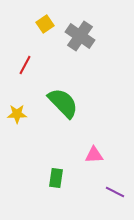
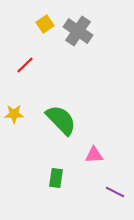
gray cross: moved 2 px left, 5 px up
red line: rotated 18 degrees clockwise
green semicircle: moved 2 px left, 17 px down
yellow star: moved 3 px left
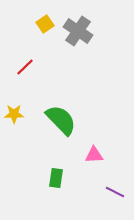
red line: moved 2 px down
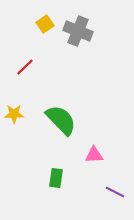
gray cross: rotated 12 degrees counterclockwise
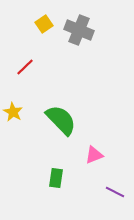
yellow square: moved 1 px left
gray cross: moved 1 px right, 1 px up
yellow star: moved 1 px left, 2 px up; rotated 30 degrees clockwise
pink triangle: rotated 18 degrees counterclockwise
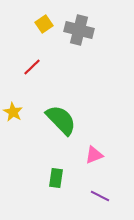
gray cross: rotated 8 degrees counterclockwise
red line: moved 7 px right
purple line: moved 15 px left, 4 px down
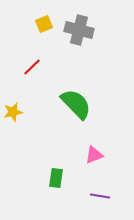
yellow square: rotated 12 degrees clockwise
yellow star: rotated 30 degrees clockwise
green semicircle: moved 15 px right, 16 px up
purple line: rotated 18 degrees counterclockwise
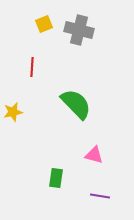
red line: rotated 42 degrees counterclockwise
pink triangle: rotated 36 degrees clockwise
